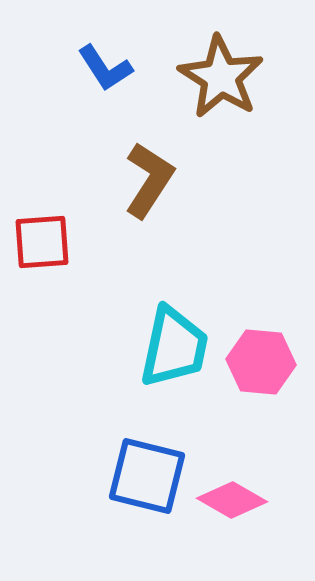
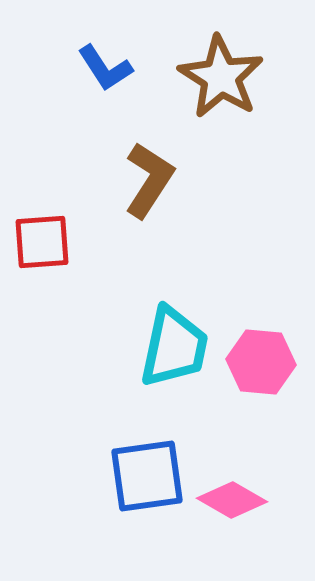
blue square: rotated 22 degrees counterclockwise
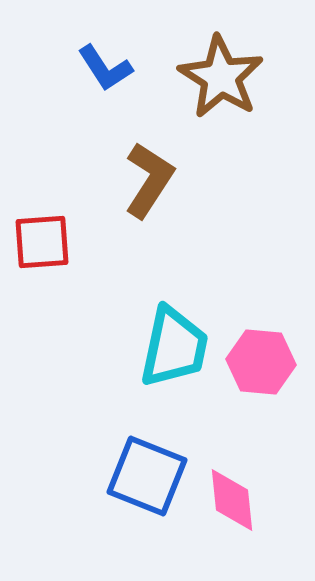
blue square: rotated 30 degrees clockwise
pink diamond: rotated 54 degrees clockwise
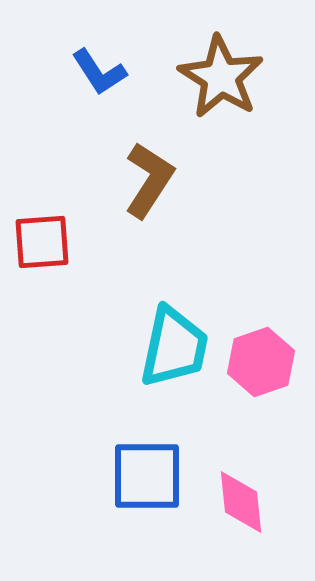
blue L-shape: moved 6 px left, 4 px down
pink hexagon: rotated 24 degrees counterclockwise
blue square: rotated 22 degrees counterclockwise
pink diamond: moved 9 px right, 2 px down
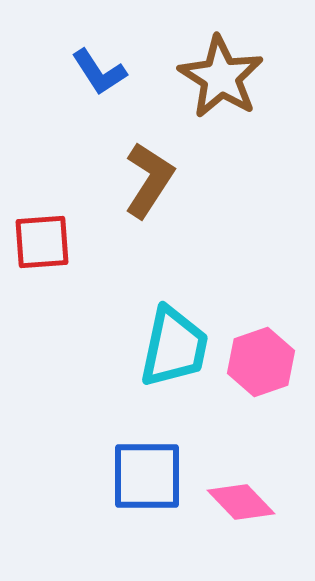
pink diamond: rotated 38 degrees counterclockwise
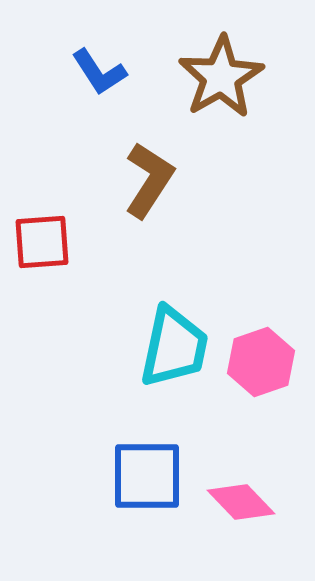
brown star: rotated 10 degrees clockwise
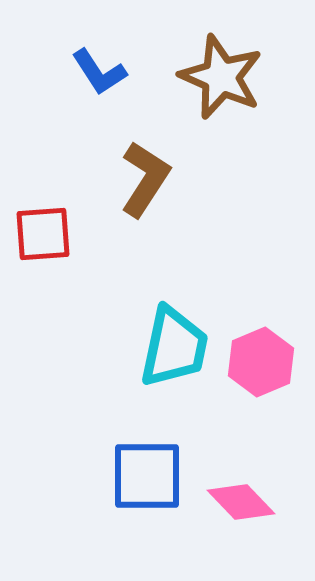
brown star: rotated 18 degrees counterclockwise
brown L-shape: moved 4 px left, 1 px up
red square: moved 1 px right, 8 px up
pink hexagon: rotated 4 degrees counterclockwise
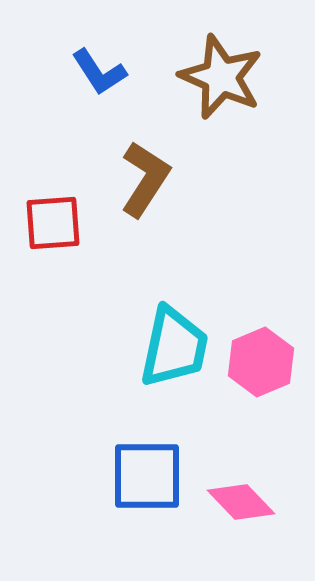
red square: moved 10 px right, 11 px up
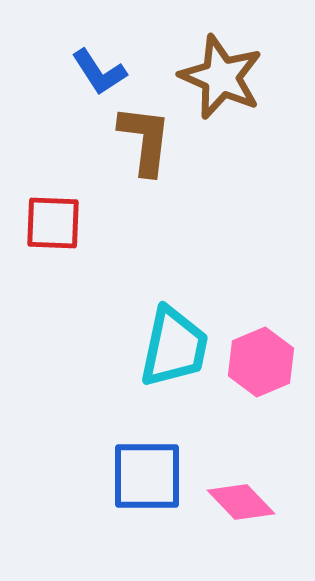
brown L-shape: moved 39 px up; rotated 26 degrees counterclockwise
red square: rotated 6 degrees clockwise
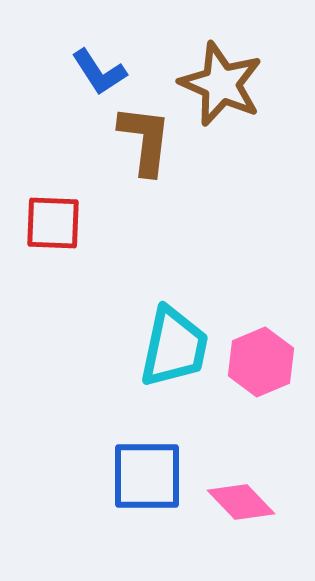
brown star: moved 7 px down
